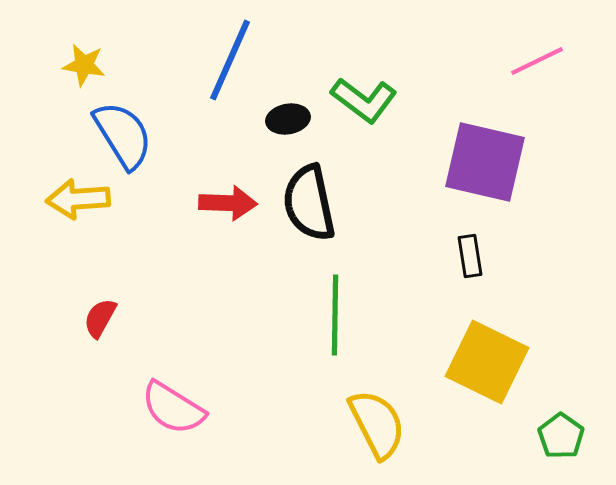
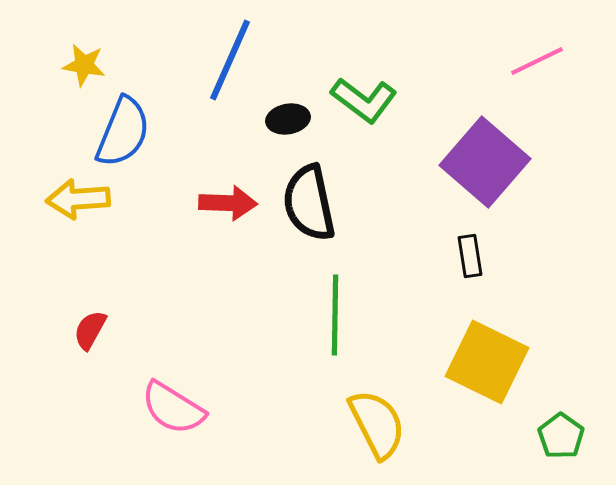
blue semicircle: moved 3 px up; rotated 54 degrees clockwise
purple square: rotated 28 degrees clockwise
red semicircle: moved 10 px left, 12 px down
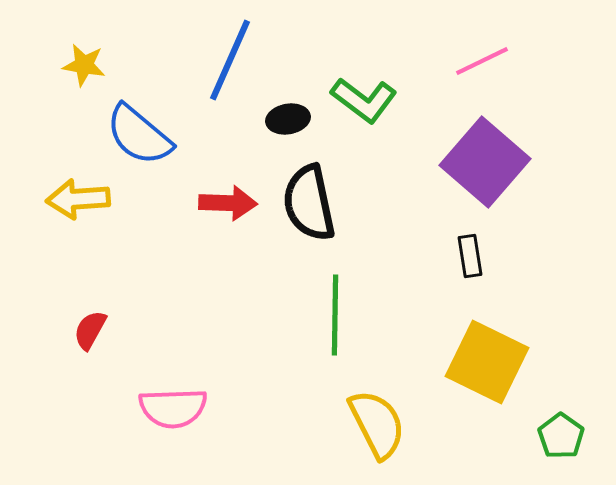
pink line: moved 55 px left
blue semicircle: moved 16 px right, 3 px down; rotated 108 degrees clockwise
pink semicircle: rotated 34 degrees counterclockwise
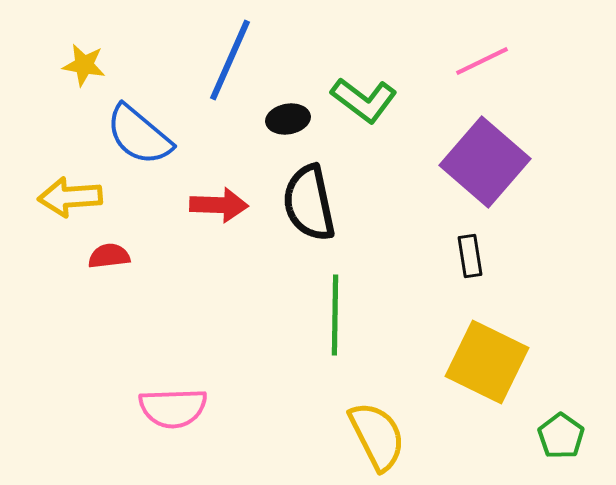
yellow arrow: moved 8 px left, 2 px up
red arrow: moved 9 px left, 2 px down
red semicircle: moved 19 px right, 74 px up; rotated 54 degrees clockwise
yellow semicircle: moved 12 px down
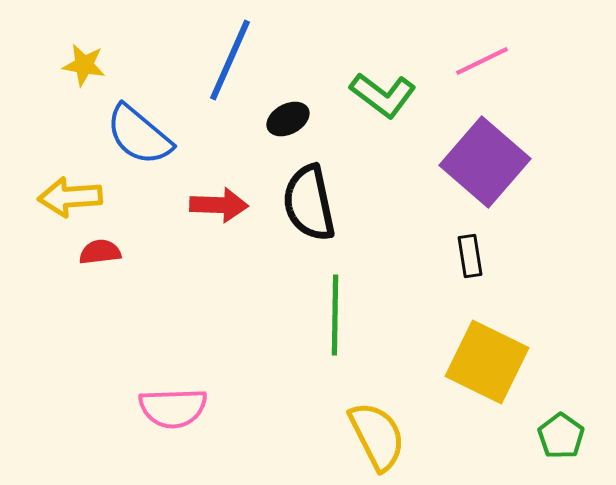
green L-shape: moved 19 px right, 5 px up
black ellipse: rotated 18 degrees counterclockwise
red semicircle: moved 9 px left, 4 px up
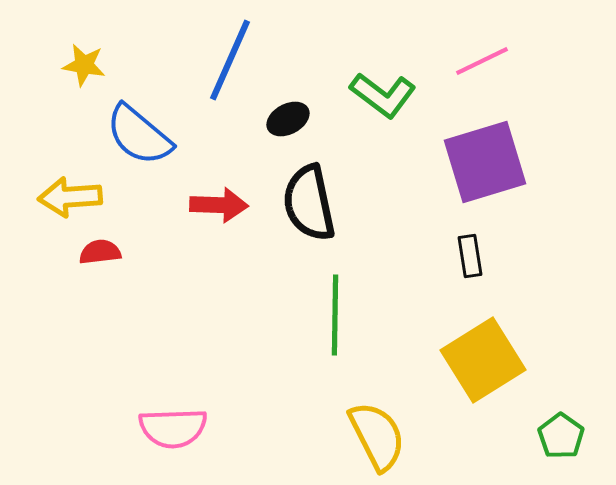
purple square: rotated 32 degrees clockwise
yellow square: moved 4 px left, 2 px up; rotated 32 degrees clockwise
pink semicircle: moved 20 px down
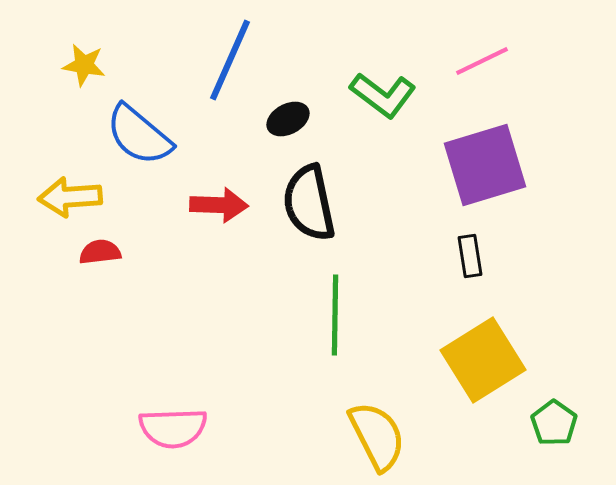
purple square: moved 3 px down
green pentagon: moved 7 px left, 13 px up
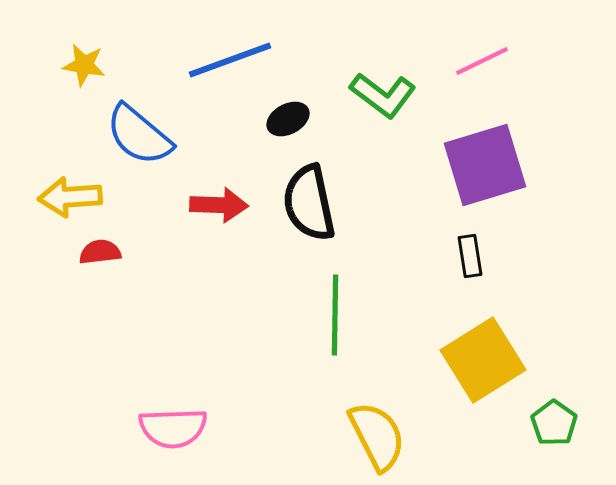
blue line: rotated 46 degrees clockwise
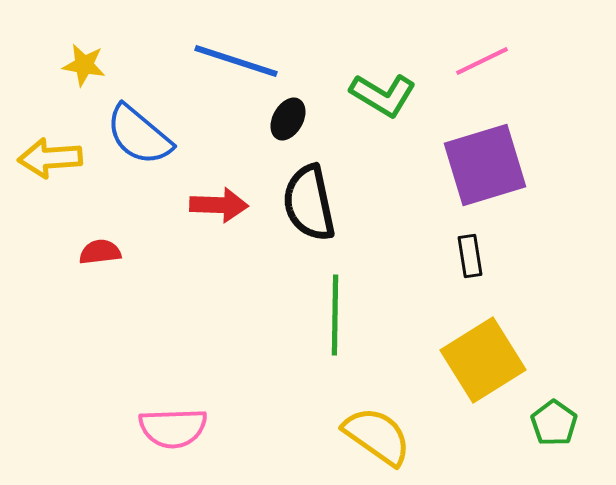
blue line: moved 6 px right, 1 px down; rotated 38 degrees clockwise
green L-shape: rotated 6 degrees counterclockwise
black ellipse: rotated 33 degrees counterclockwise
yellow arrow: moved 20 px left, 39 px up
yellow semicircle: rotated 28 degrees counterclockwise
